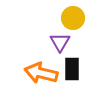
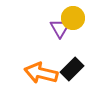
purple triangle: moved 14 px up
black rectangle: rotated 45 degrees clockwise
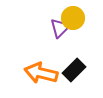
purple triangle: rotated 15 degrees clockwise
black rectangle: moved 2 px right, 1 px down
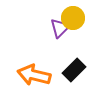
orange arrow: moved 7 px left, 2 px down
